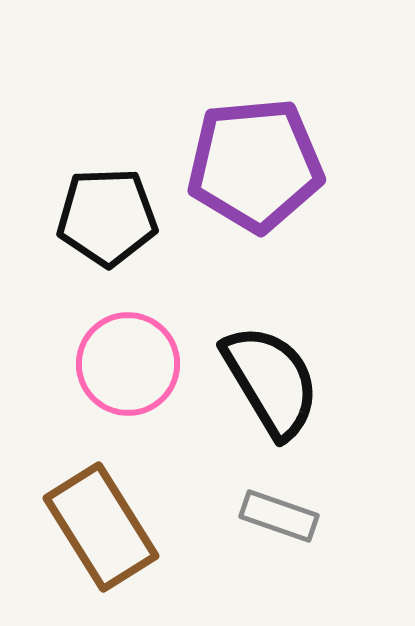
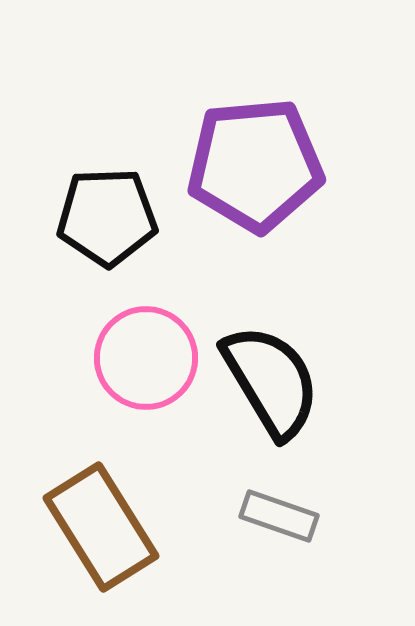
pink circle: moved 18 px right, 6 px up
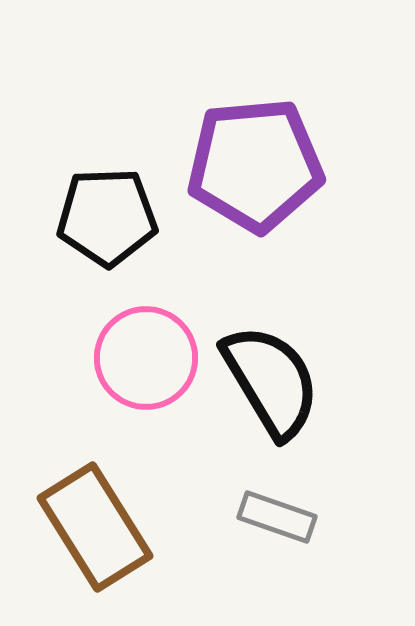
gray rectangle: moved 2 px left, 1 px down
brown rectangle: moved 6 px left
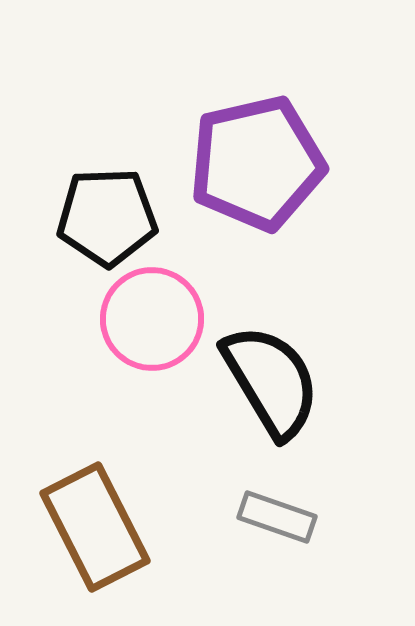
purple pentagon: moved 2 px right, 2 px up; rotated 8 degrees counterclockwise
pink circle: moved 6 px right, 39 px up
brown rectangle: rotated 5 degrees clockwise
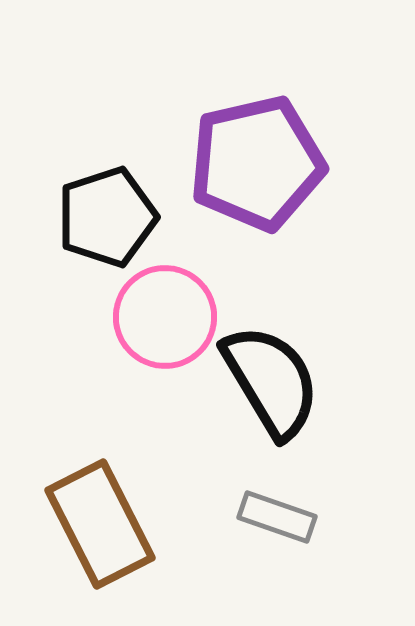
black pentagon: rotated 16 degrees counterclockwise
pink circle: moved 13 px right, 2 px up
brown rectangle: moved 5 px right, 3 px up
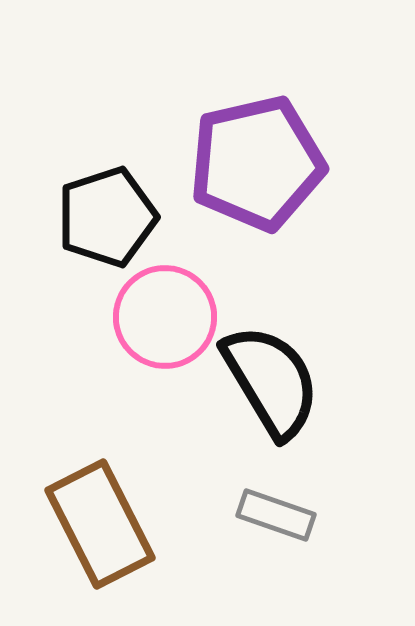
gray rectangle: moved 1 px left, 2 px up
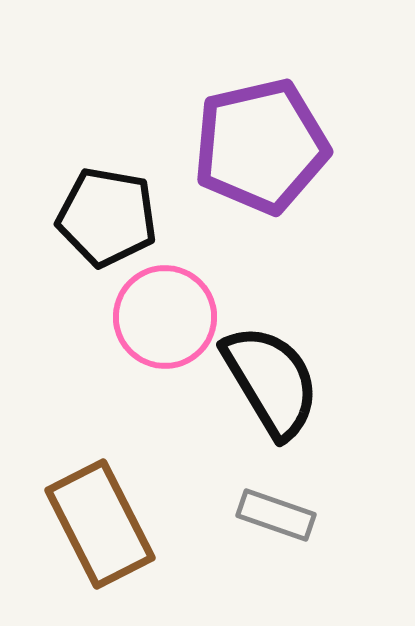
purple pentagon: moved 4 px right, 17 px up
black pentagon: rotated 28 degrees clockwise
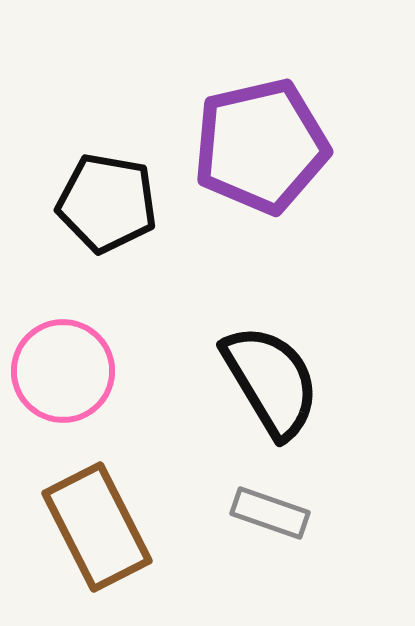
black pentagon: moved 14 px up
pink circle: moved 102 px left, 54 px down
gray rectangle: moved 6 px left, 2 px up
brown rectangle: moved 3 px left, 3 px down
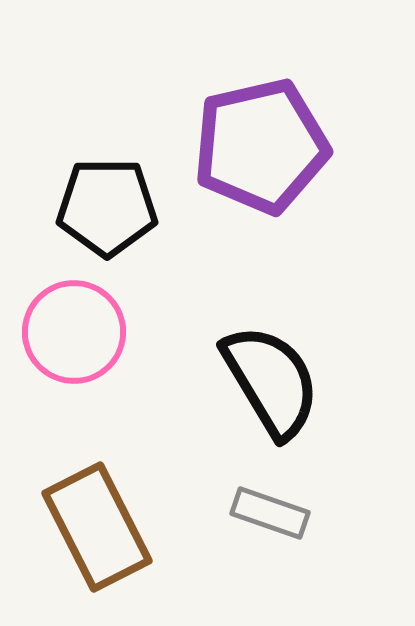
black pentagon: moved 4 px down; rotated 10 degrees counterclockwise
pink circle: moved 11 px right, 39 px up
